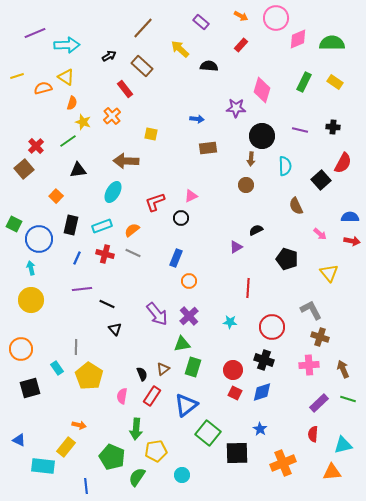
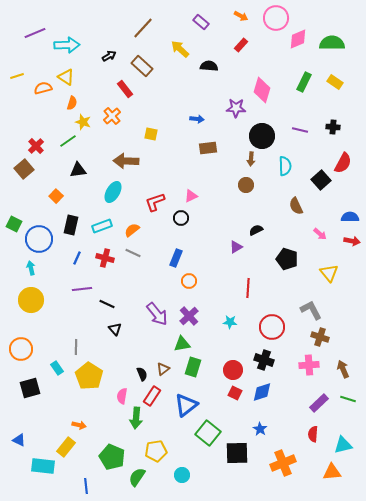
red cross at (105, 254): moved 4 px down
green arrow at (136, 429): moved 11 px up
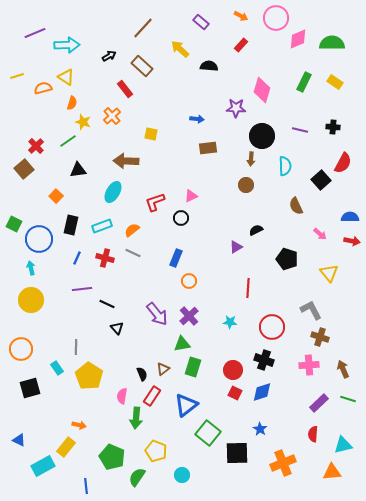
black triangle at (115, 329): moved 2 px right, 1 px up
yellow pentagon at (156, 451): rotated 30 degrees clockwise
cyan rectangle at (43, 466): rotated 35 degrees counterclockwise
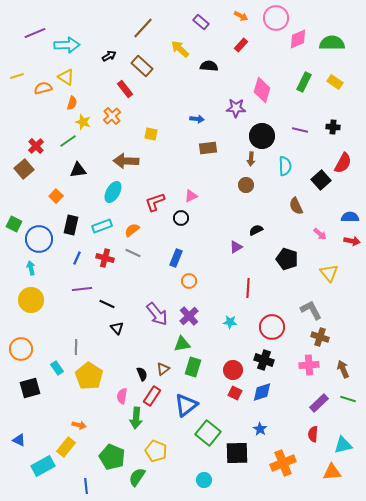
cyan circle at (182, 475): moved 22 px right, 5 px down
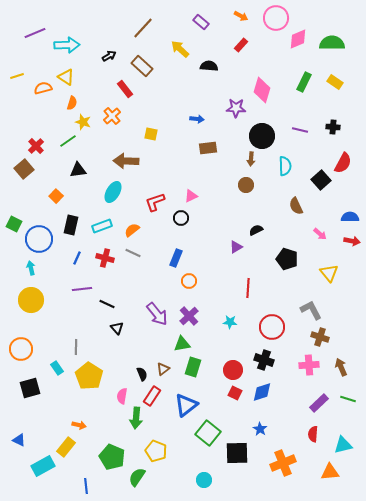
brown arrow at (343, 369): moved 2 px left, 2 px up
orange triangle at (332, 472): moved 2 px left
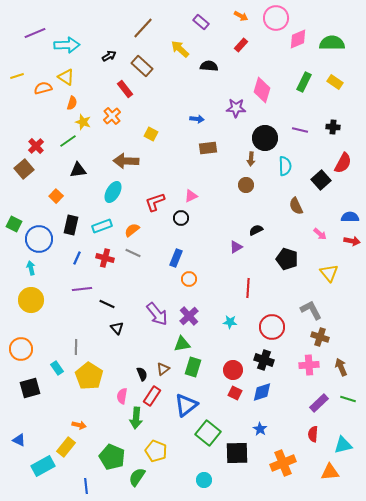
yellow square at (151, 134): rotated 16 degrees clockwise
black circle at (262, 136): moved 3 px right, 2 px down
orange circle at (189, 281): moved 2 px up
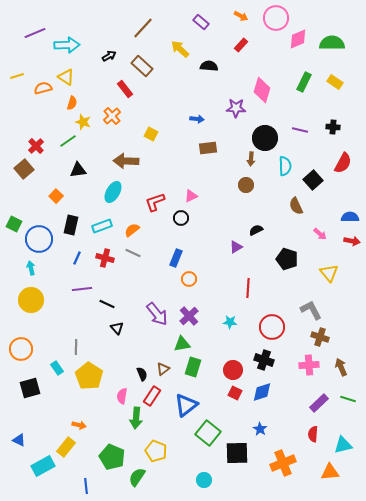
black square at (321, 180): moved 8 px left
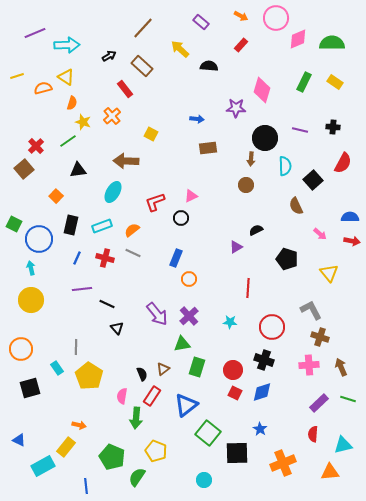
green rectangle at (193, 367): moved 4 px right
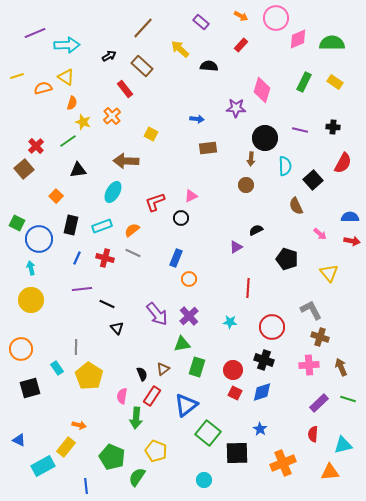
green square at (14, 224): moved 3 px right, 1 px up
